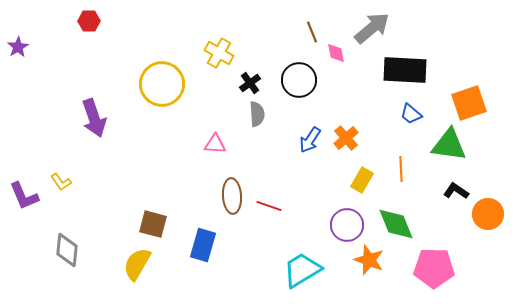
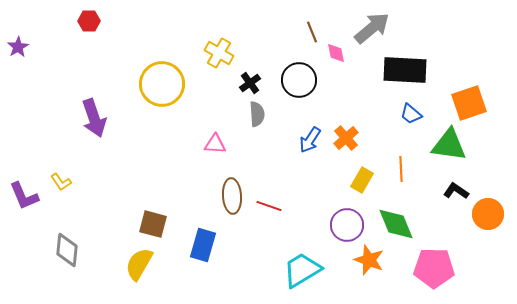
yellow semicircle: moved 2 px right
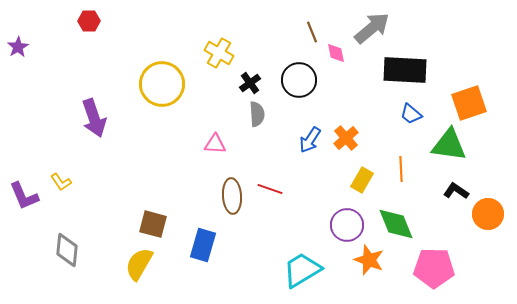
red line: moved 1 px right, 17 px up
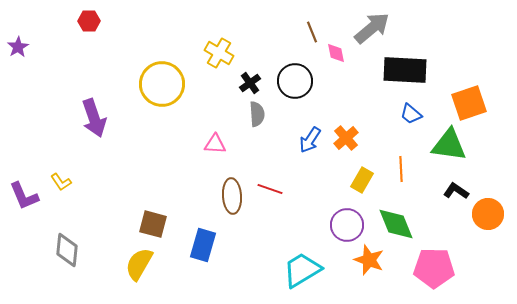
black circle: moved 4 px left, 1 px down
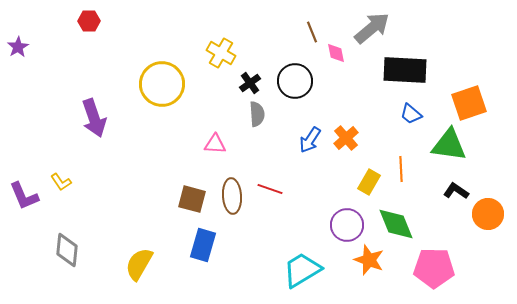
yellow cross: moved 2 px right
yellow rectangle: moved 7 px right, 2 px down
brown square: moved 39 px right, 25 px up
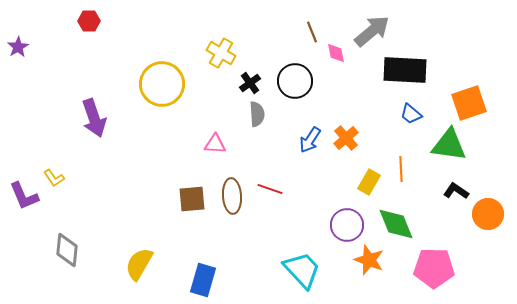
gray arrow: moved 3 px down
yellow L-shape: moved 7 px left, 4 px up
brown square: rotated 20 degrees counterclockwise
blue rectangle: moved 35 px down
cyan trapezoid: rotated 78 degrees clockwise
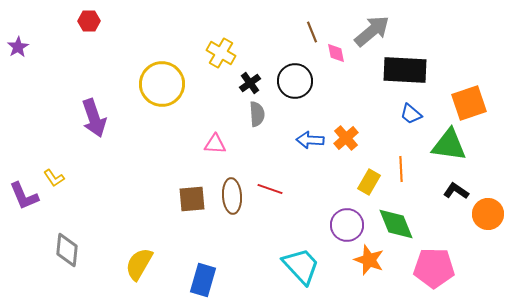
blue arrow: rotated 60 degrees clockwise
cyan trapezoid: moved 1 px left, 4 px up
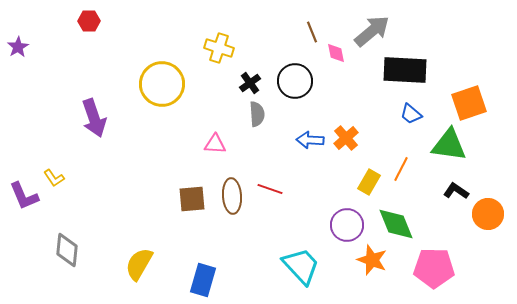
yellow cross: moved 2 px left, 5 px up; rotated 12 degrees counterclockwise
orange line: rotated 30 degrees clockwise
orange star: moved 3 px right
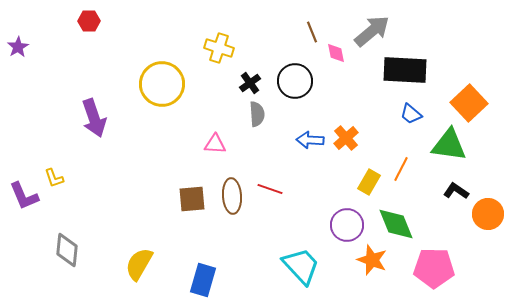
orange square: rotated 24 degrees counterclockwise
yellow L-shape: rotated 15 degrees clockwise
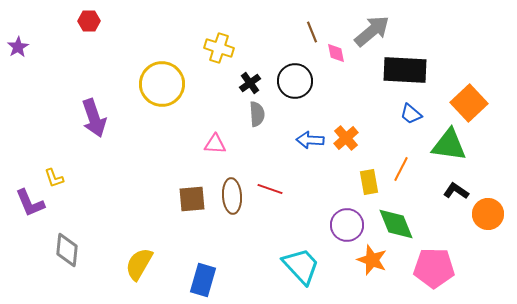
yellow rectangle: rotated 40 degrees counterclockwise
purple L-shape: moved 6 px right, 7 px down
